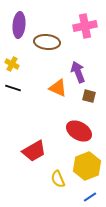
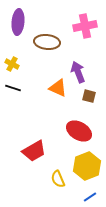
purple ellipse: moved 1 px left, 3 px up
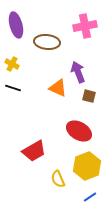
purple ellipse: moved 2 px left, 3 px down; rotated 20 degrees counterclockwise
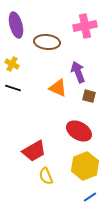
yellow hexagon: moved 2 px left
yellow semicircle: moved 12 px left, 3 px up
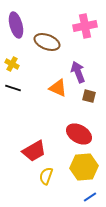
brown ellipse: rotated 15 degrees clockwise
red ellipse: moved 3 px down
yellow hexagon: moved 1 px left, 1 px down; rotated 16 degrees clockwise
yellow semicircle: rotated 42 degrees clockwise
